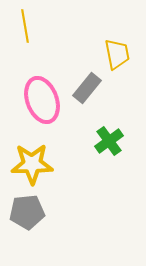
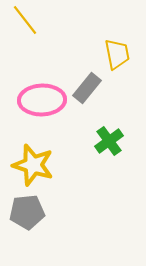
yellow line: moved 6 px up; rotated 28 degrees counterclockwise
pink ellipse: rotated 72 degrees counterclockwise
yellow star: moved 1 px right, 1 px down; rotated 18 degrees clockwise
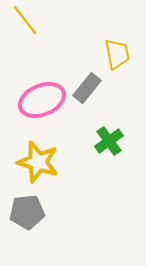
pink ellipse: rotated 21 degrees counterclockwise
yellow star: moved 5 px right, 3 px up
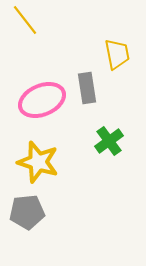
gray rectangle: rotated 48 degrees counterclockwise
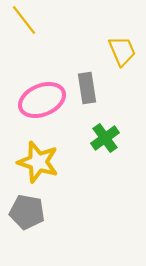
yellow line: moved 1 px left
yellow trapezoid: moved 5 px right, 3 px up; rotated 12 degrees counterclockwise
green cross: moved 4 px left, 3 px up
gray pentagon: rotated 16 degrees clockwise
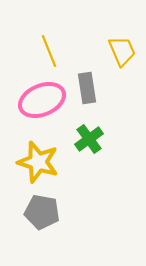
yellow line: moved 25 px right, 31 px down; rotated 16 degrees clockwise
green cross: moved 16 px left, 1 px down
gray pentagon: moved 15 px right
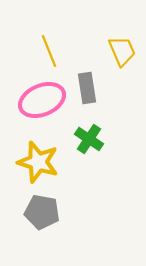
green cross: rotated 20 degrees counterclockwise
